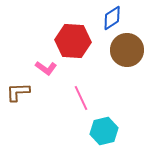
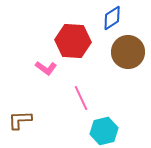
brown circle: moved 1 px right, 2 px down
brown L-shape: moved 2 px right, 28 px down
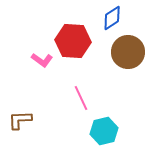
pink L-shape: moved 4 px left, 8 px up
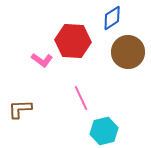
brown L-shape: moved 11 px up
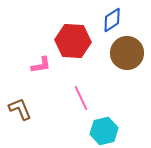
blue diamond: moved 2 px down
brown circle: moved 1 px left, 1 px down
pink L-shape: moved 1 px left, 5 px down; rotated 45 degrees counterclockwise
brown L-shape: rotated 70 degrees clockwise
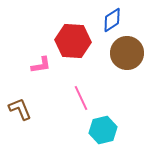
cyan hexagon: moved 1 px left, 1 px up
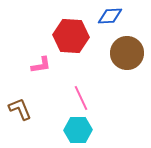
blue diamond: moved 2 px left, 4 px up; rotated 30 degrees clockwise
red hexagon: moved 2 px left, 5 px up
cyan hexagon: moved 25 px left; rotated 12 degrees clockwise
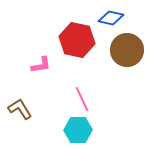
blue diamond: moved 1 px right, 2 px down; rotated 15 degrees clockwise
red hexagon: moved 6 px right, 4 px down; rotated 8 degrees clockwise
brown circle: moved 3 px up
pink line: moved 1 px right, 1 px down
brown L-shape: rotated 10 degrees counterclockwise
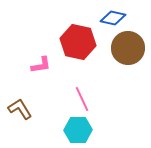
blue diamond: moved 2 px right
red hexagon: moved 1 px right, 2 px down
brown circle: moved 1 px right, 2 px up
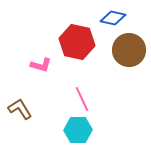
red hexagon: moved 1 px left
brown circle: moved 1 px right, 2 px down
pink L-shape: rotated 25 degrees clockwise
